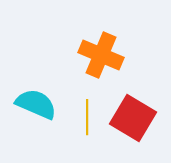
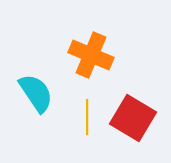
orange cross: moved 10 px left
cyan semicircle: moved 11 px up; rotated 33 degrees clockwise
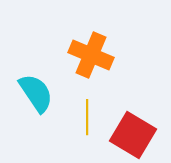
red square: moved 17 px down
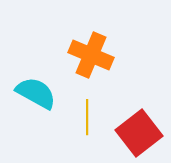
cyan semicircle: rotated 27 degrees counterclockwise
red square: moved 6 px right, 2 px up; rotated 21 degrees clockwise
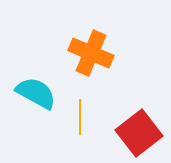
orange cross: moved 2 px up
yellow line: moved 7 px left
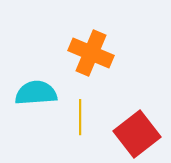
cyan semicircle: rotated 33 degrees counterclockwise
red square: moved 2 px left, 1 px down
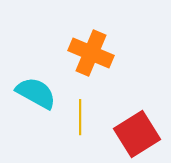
cyan semicircle: rotated 33 degrees clockwise
red square: rotated 6 degrees clockwise
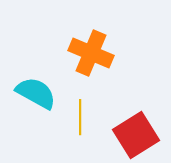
red square: moved 1 px left, 1 px down
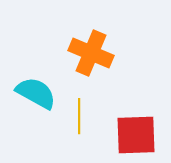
yellow line: moved 1 px left, 1 px up
red square: rotated 30 degrees clockwise
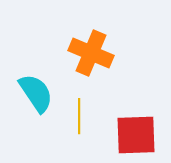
cyan semicircle: rotated 27 degrees clockwise
